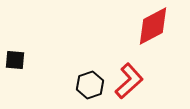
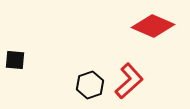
red diamond: rotated 51 degrees clockwise
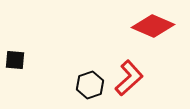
red L-shape: moved 3 px up
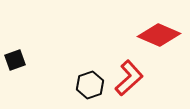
red diamond: moved 6 px right, 9 px down
black square: rotated 25 degrees counterclockwise
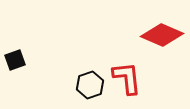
red diamond: moved 3 px right
red L-shape: moved 2 px left; rotated 54 degrees counterclockwise
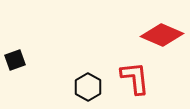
red L-shape: moved 8 px right
black hexagon: moved 2 px left, 2 px down; rotated 12 degrees counterclockwise
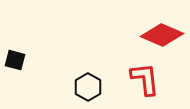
black square: rotated 35 degrees clockwise
red L-shape: moved 10 px right, 1 px down
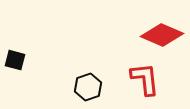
black hexagon: rotated 12 degrees clockwise
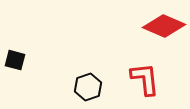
red diamond: moved 2 px right, 9 px up
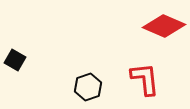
black square: rotated 15 degrees clockwise
